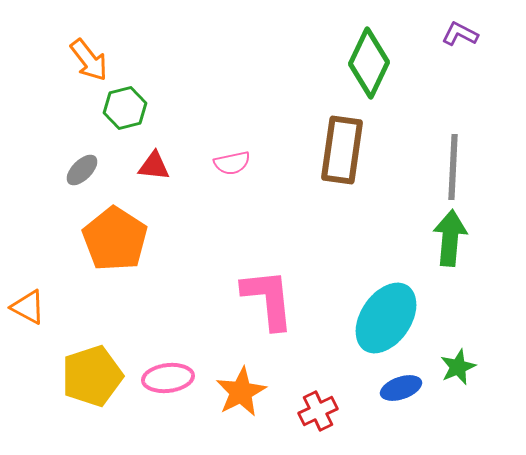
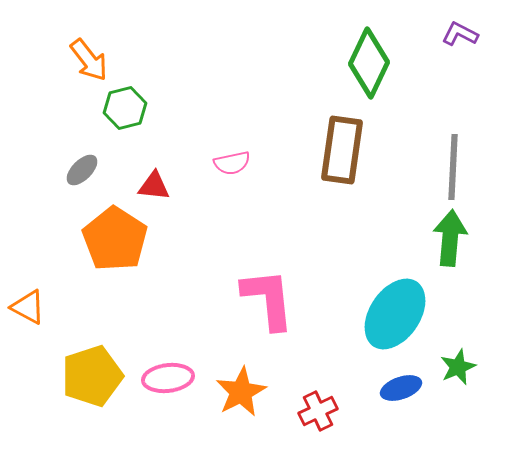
red triangle: moved 20 px down
cyan ellipse: moved 9 px right, 4 px up
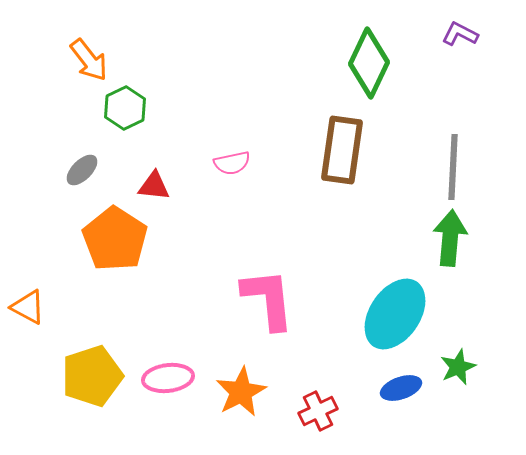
green hexagon: rotated 12 degrees counterclockwise
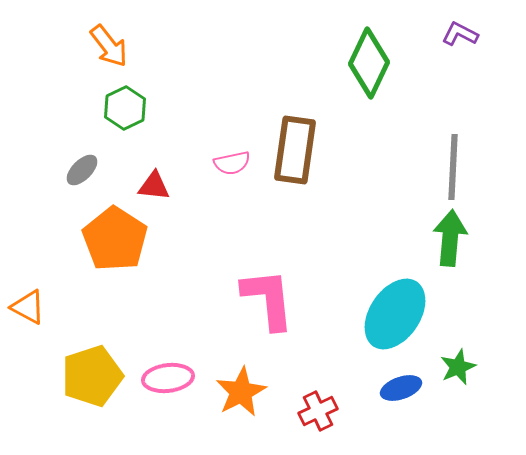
orange arrow: moved 20 px right, 14 px up
brown rectangle: moved 47 px left
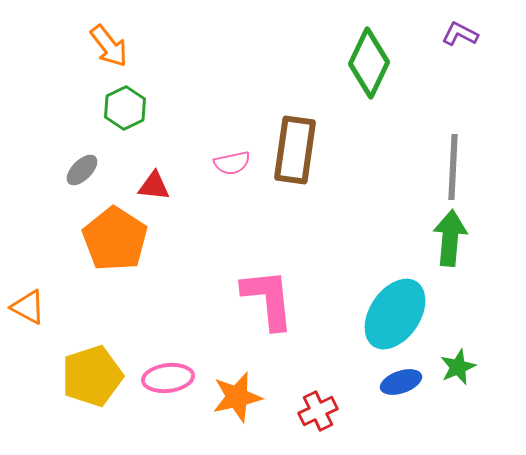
blue ellipse: moved 6 px up
orange star: moved 4 px left, 5 px down; rotated 15 degrees clockwise
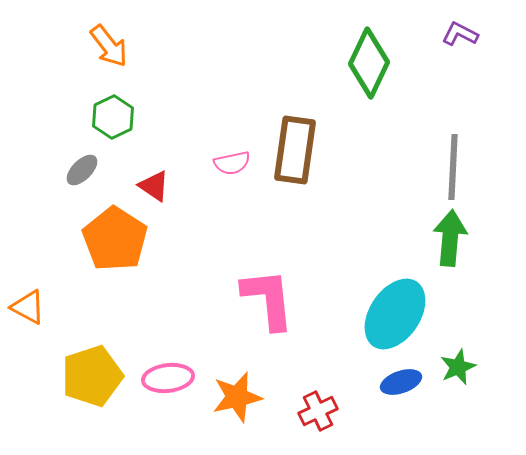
green hexagon: moved 12 px left, 9 px down
red triangle: rotated 28 degrees clockwise
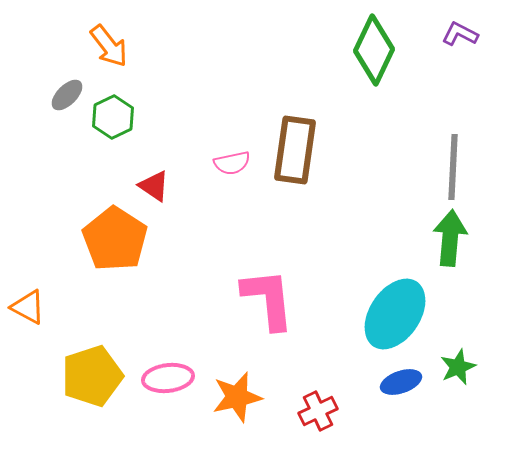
green diamond: moved 5 px right, 13 px up
gray ellipse: moved 15 px left, 75 px up
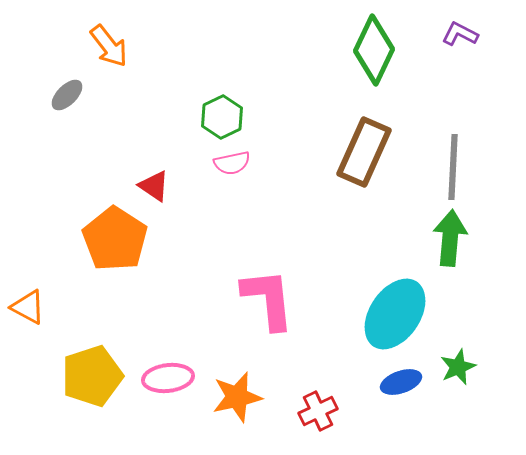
green hexagon: moved 109 px right
brown rectangle: moved 69 px right, 2 px down; rotated 16 degrees clockwise
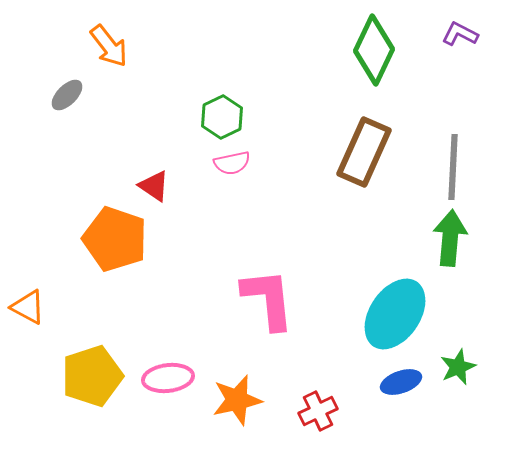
orange pentagon: rotated 14 degrees counterclockwise
orange star: moved 3 px down
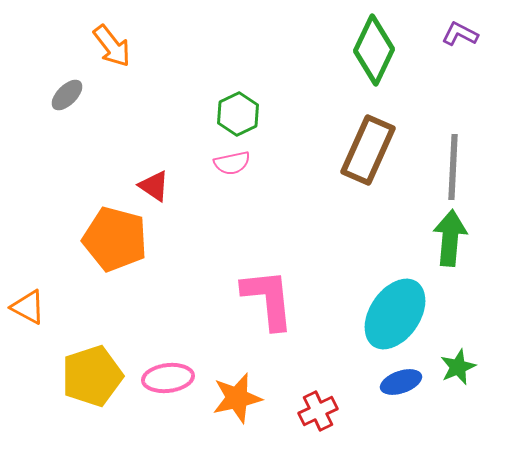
orange arrow: moved 3 px right
green hexagon: moved 16 px right, 3 px up
brown rectangle: moved 4 px right, 2 px up
orange pentagon: rotated 4 degrees counterclockwise
orange star: moved 2 px up
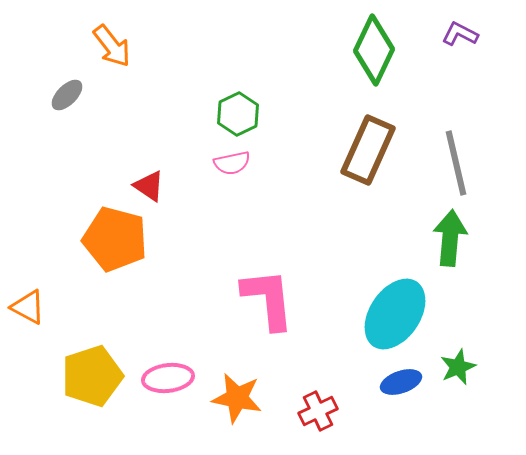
gray line: moved 3 px right, 4 px up; rotated 16 degrees counterclockwise
red triangle: moved 5 px left
orange star: rotated 24 degrees clockwise
